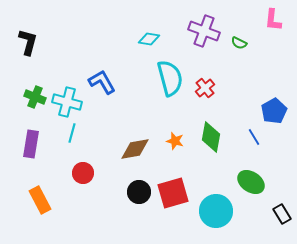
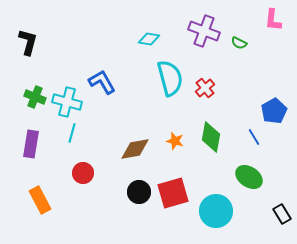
green ellipse: moved 2 px left, 5 px up
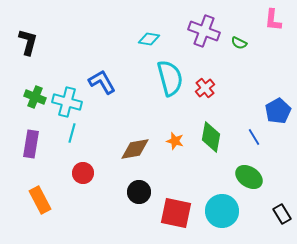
blue pentagon: moved 4 px right
red square: moved 3 px right, 20 px down; rotated 28 degrees clockwise
cyan circle: moved 6 px right
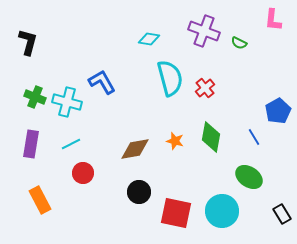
cyan line: moved 1 px left, 11 px down; rotated 48 degrees clockwise
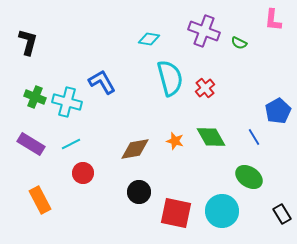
green diamond: rotated 40 degrees counterclockwise
purple rectangle: rotated 68 degrees counterclockwise
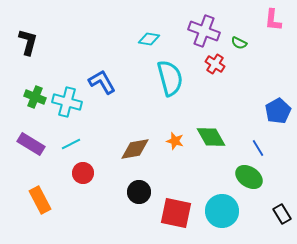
red cross: moved 10 px right, 24 px up; rotated 18 degrees counterclockwise
blue line: moved 4 px right, 11 px down
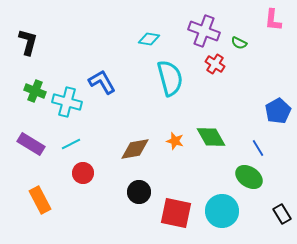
green cross: moved 6 px up
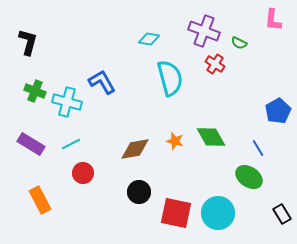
cyan circle: moved 4 px left, 2 px down
